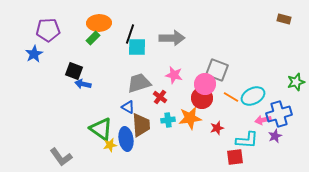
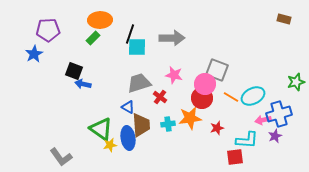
orange ellipse: moved 1 px right, 3 px up
cyan cross: moved 4 px down
blue ellipse: moved 2 px right, 1 px up
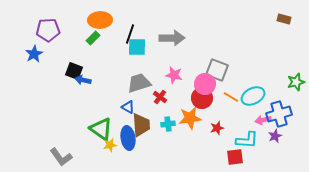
blue arrow: moved 4 px up
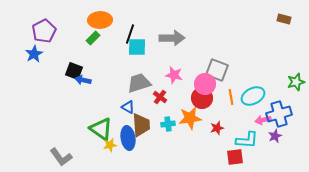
purple pentagon: moved 4 px left, 1 px down; rotated 25 degrees counterclockwise
orange line: rotated 49 degrees clockwise
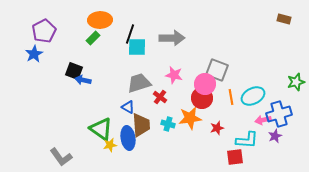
cyan cross: rotated 24 degrees clockwise
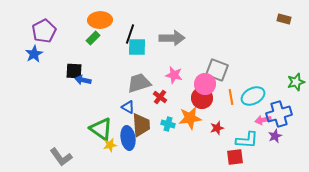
black square: rotated 18 degrees counterclockwise
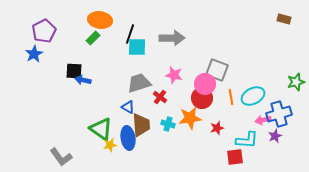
orange ellipse: rotated 10 degrees clockwise
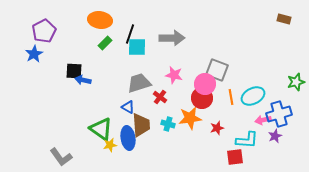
green rectangle: moved 12 px right, 5 px down
